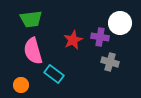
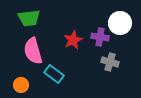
green trapezoid: moved 2 px left, 1 px up
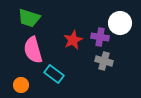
green trapezoid: rotated 25 degrees clockwise
pink semicircle: moved 1 px up
gray cross: moved 6 px left, 1 px up
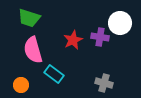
gray cross: moved 22 px down
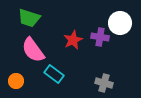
pink semicircle: rotated 20 degrees counterclockwise
orange circle: moved 5 px left, 4 px up
